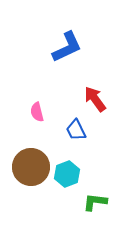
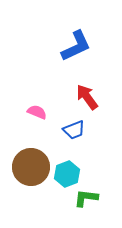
blue L-shape: moved 9 px right, 1 px up
red arrow: moved 8 px left, 2 px up
pink semicircle: rotated 126 degrees clockwise
blue trapezoid: moved 2 px left; rotated 85 degrees counterclockwise
green L-shape: moved 9 px left, 4 px up
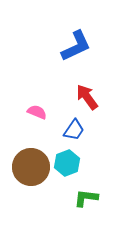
blue trapezoid: rotated 35 degrees counterclockwise
cyan hexagon: moved 11 px up
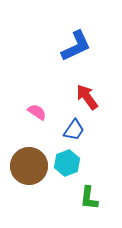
pink semicircle: rotated 12 degrees clockwise
brown circle: moved 2 px left, 1 px up
green L-shape: moved 3 px right; rotated 90 degrees counterclockwise
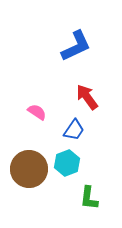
brown circle: moved 3 px down
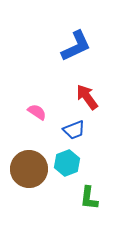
blue trapezoid: rotated 35 degrees clockwise
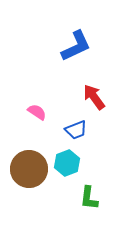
red arrow: moved 7 px right
blue trapezoid: moved 2 px right
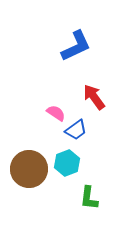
pink semicircle: moved 19 px right, 1 px down
blue trapezoid: rotated 15 degrees counterclockwise
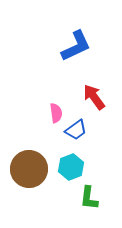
pink semicircle: rotated 48 degrees clockwise
cyan hexagon: moved 4 px right, 4 px down
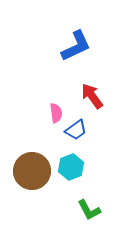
red arrow: moved 2 px left, 1 px up
brown circle: moved 3 px right, 2 px down
green L-shape: moved 12 px down; rotated 35 degrees counterclockwise
